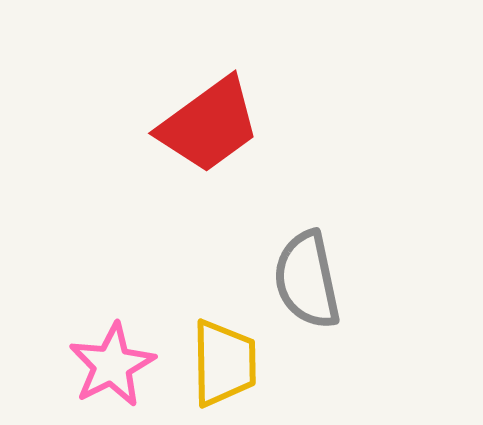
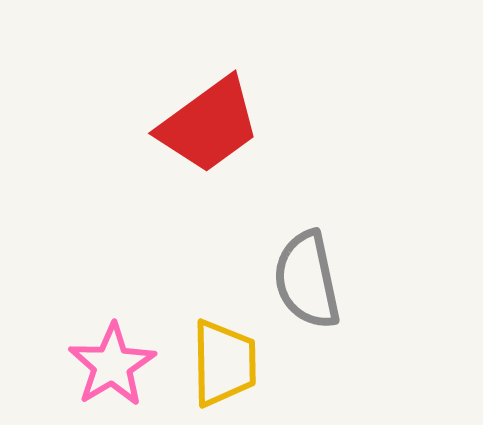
pink star: rotated 4 degrees counterclockwise
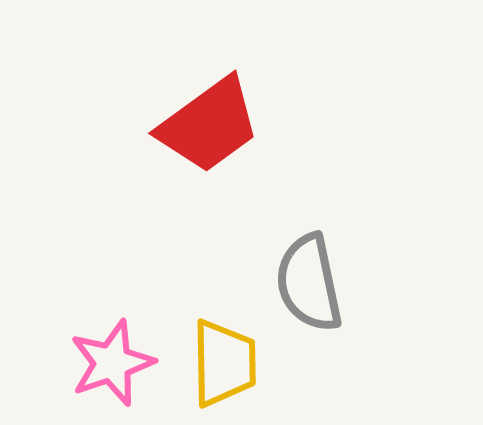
gray semicircle: moved 2 px right, 3 px down
pink star: moved 2 px up; rotated 12 degrees clockwise
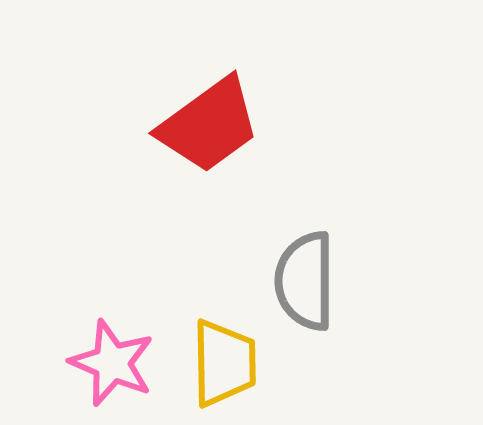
gray semicircle: moved 4 px left, 2 px up; rotated 12 degrees clockwise
pink star: rotated 30 degrees counterclockwise
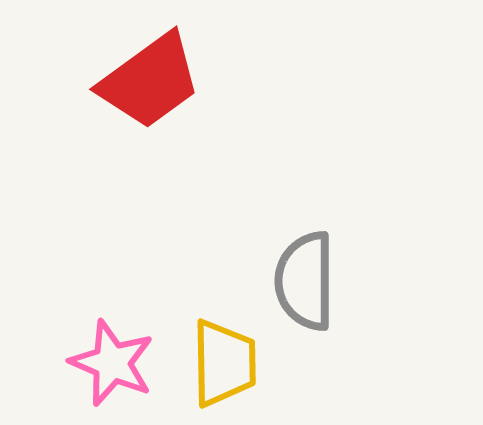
red trapezoid: moved 59 px left, 44 px up
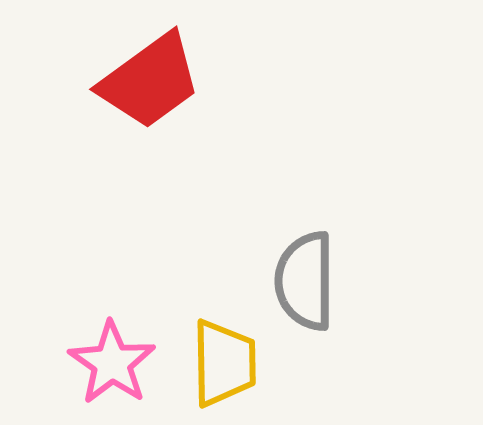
pink star: rotated 12 degrees clockwise
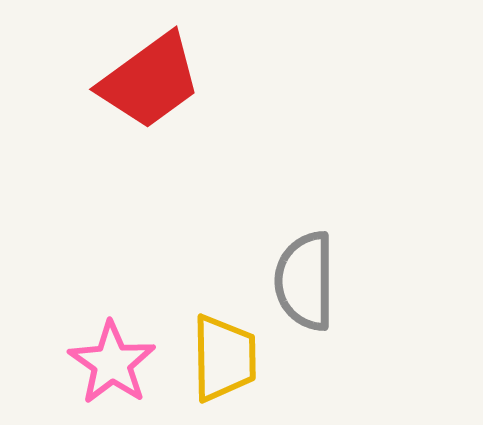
yellow trapezoid: moved 5 px up
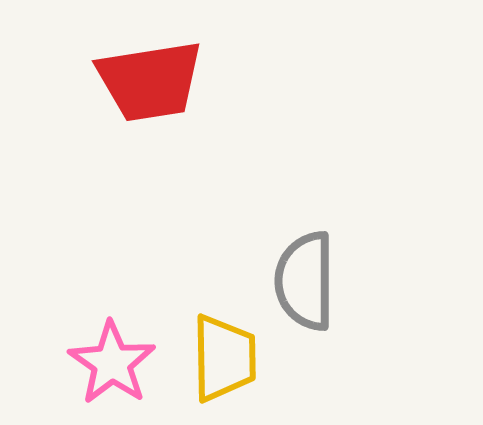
red trapezoid: rotated 27 degrees clockwise
